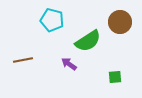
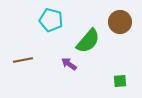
cyan pentagon: moved 1 px left
green semicircle: rotated 16 degrees counterclockwise
green square: moved 5 px right, 4 px down
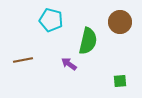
green semicircle: rotated 28 degrees counterclockwise
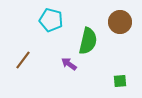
brown line: rotated 42 degrees counterclockwise
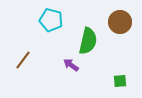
purple arrow: moved 2 px right, 1 px down
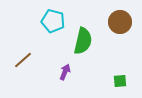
cyan pentagon: moved 2 px right, 1 px down
green semicircle: moved 5 px left
brown line: rotated 12 degrees clockwise
purple arrow: moved 6 px left, 7 px down; rotated 77 degrees clockwise
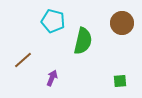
brown circle: moved 2 px right, 1 px down
purple arrow: moved 13 px left, 6 px down
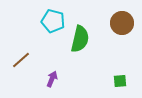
green semicircle: moved 3 px left, 2 px up
brown line: moved 2 px left
purple arrow: moved 1 px down
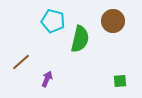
brown circle: moved 9 px left, 2 px up
brown line: moved 2 px down
purple arrow: moved 5 px left
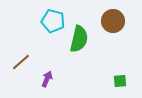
green semicircle: moved 1 px left
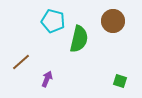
green square: rotated 24 degrees clockwise
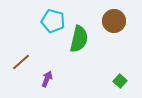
brown circle: moved 1 px right
green square: rotated 24 degrees clockwise
